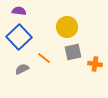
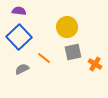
orange cross: rotated 24 degrees clockwise
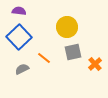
orange cross: rotated 16 degrees clockwise
